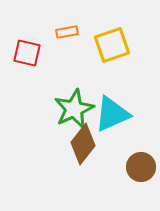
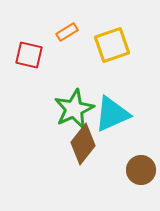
orange rectangle: rotated 20 degrees counterclockwise
red square: moved 2 px right, 2 px down
brown circle: moved 3 px down
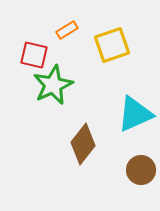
orange rectangle: moved 2 px up
red square: moved 5 px right
green star: moved 21 px left, 24 px up
cyan triangle: moved 23 px right
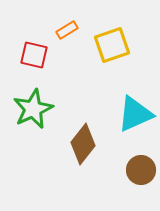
green star: moved 20 px left, 24 px down
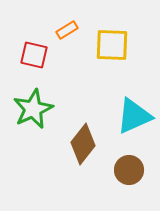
yellow square: rotated 21 degrees clockwise
cyan triangle: moved 1 px left, 2 px down
brown circle: moved 12 px left
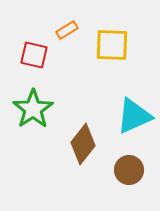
green star: rotated 9 degrees counterclockwise
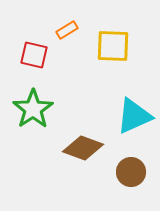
yellow square: moved 1 px right, 1 px down
brown diamond: moved 4 px down; rotated 72 degrees clockwise
brown circle: moved 2 px right, 2 px down
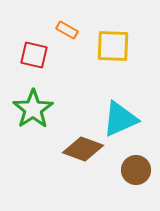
orange rectangle: rotated 60 degrees clockwise
cyan triangle: moved 14 px left, 3 px down
brown diamond: moved 1 px down
brown circle: moved 5 px right, 2 px up
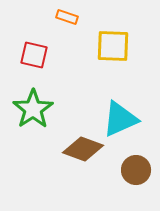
orange rectangle: moved 13 px up; rotated 10 degrees counterclockwise
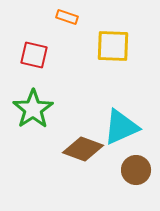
cyan triangle: moved 1 px right, 8 px down
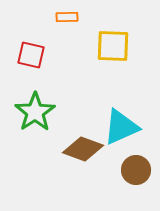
orange rectangle: rotated 20 degrees counterclockwise
red square: moved 3 px left
green star: moved 2 px right, 3 px down
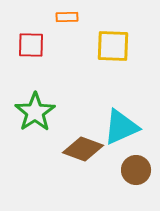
red square: moved 10 px up; rotated 12 degrees counterclockwise
